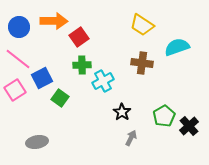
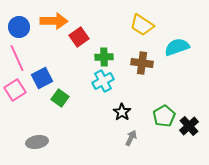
pink line: moved 1 px left, 1 px up; rotated 28 degrees clockwise
green cross: moved 22 px right, 8 px up
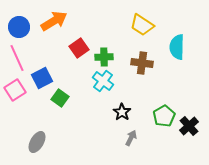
orange arrow: rotated 32 degrees counterclockwise
red square: moved 11 px down
cyan semicircle: rotated 70 degrees counterclockwise
cyan cross: rotated 25 degrees counterclockwise
gray ellipse: rotated 50 degrees counterclockwise
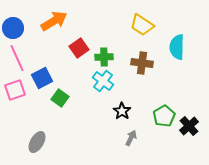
blue circle: moved 6 px left, 1 px down
pink square: rotated 15 degrees clockwise
black star: moved 1 px up
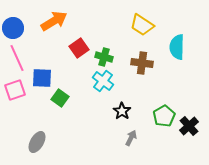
green cross: rotated 18 degrees clockwise
blue square: rotated 30 degrees clockwise
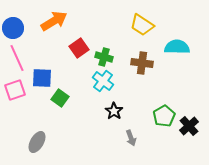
cyan semicircle: rotated 90 degrees clockwise
black star: moved 8 px left
gray arrow: rotated 133 degrees clockwise
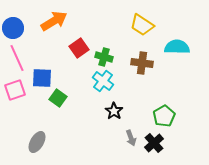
green square: moved 2 px left
black cross: moved 35 px left, 17 px down
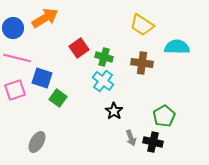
orange arrow: moved 9 px left, 3 px up
pink line: rotated 52 degrees counterclockwise
blue square: rotated 15 degrees clockwise
black cross: moved 1 px left, 1 px up; rotated 36 degrees counterclockwise
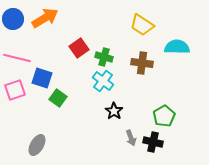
blue circle: moved 9 px up
gray ellipse: moved 3 px down
